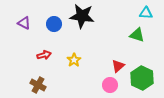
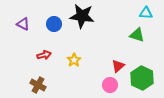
purple triangle: moved 1 px left, 1 px down
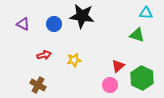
yellow star: rotated 24 degrees clockwise
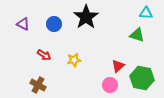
black star: moved 4 px right, 1 px down; rotated 30 degrees clockwise
red arrow: rotated 48 degrees clockwise
green hexagon: rotated 15 degrees counterclockwise
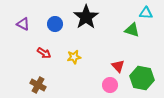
blue circle: moved 1 px right
green triangle: moved 5 px left, 5 px up
red arrow: moved 2 px up
yellow star: moved 3 px up
red triangle: rotated 32 degrees counterclockwise
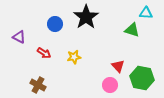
purple triangle: moved 4 px left, 13 px down
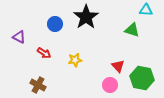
cyan triangle: moved 3 px up
yellow star: moved 1 px right, 3 px down
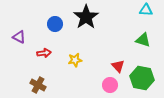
green triangle: moved 11 px right, 10 px down
red arrow: rotated 40 degrees counterclockwise
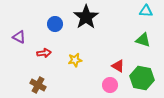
cyan triangle: moved 1 px down
red triangle: rotated 16 degrees counterclockwise
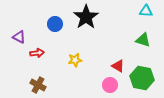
red arrow: moved 7 px left
